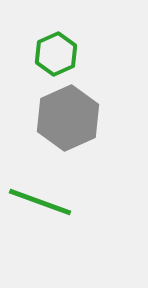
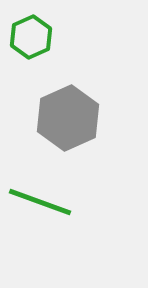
green hexagon: moved 25 px left, 17 px up
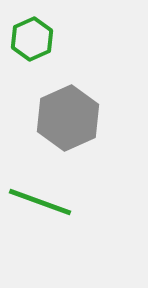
green hexagon: moved 1 px right, 2 px down
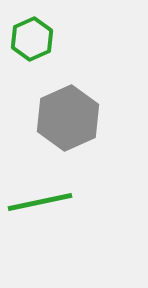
green line: rotated 32 degrees counterclockwise
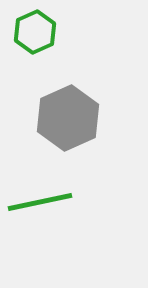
green hexagon: moved 3 px right, 7 px up
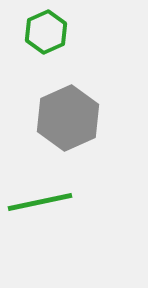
green hexagon: moved 11 px right
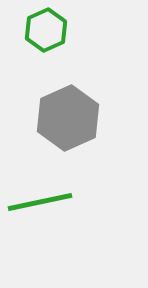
green hexagon: moved 2 px up
